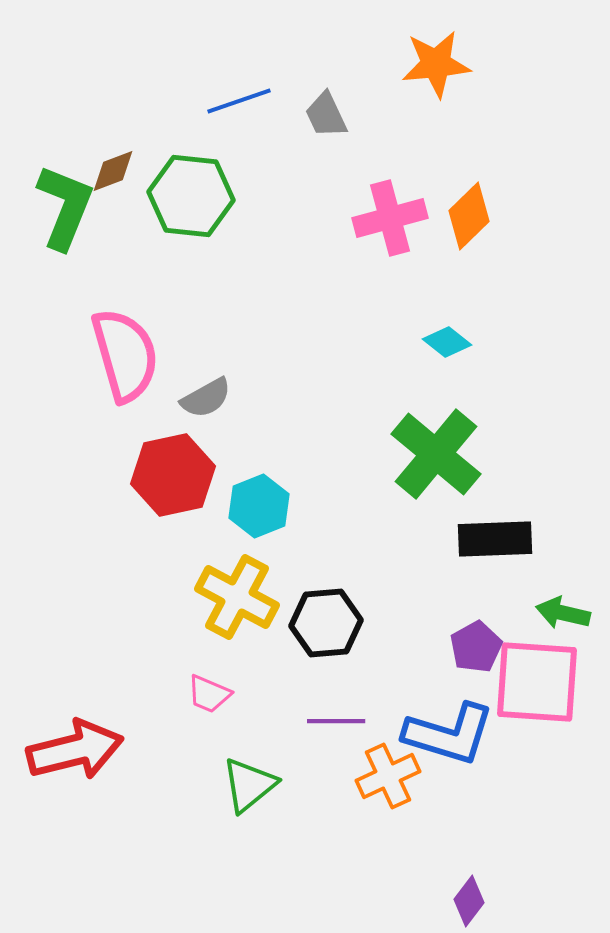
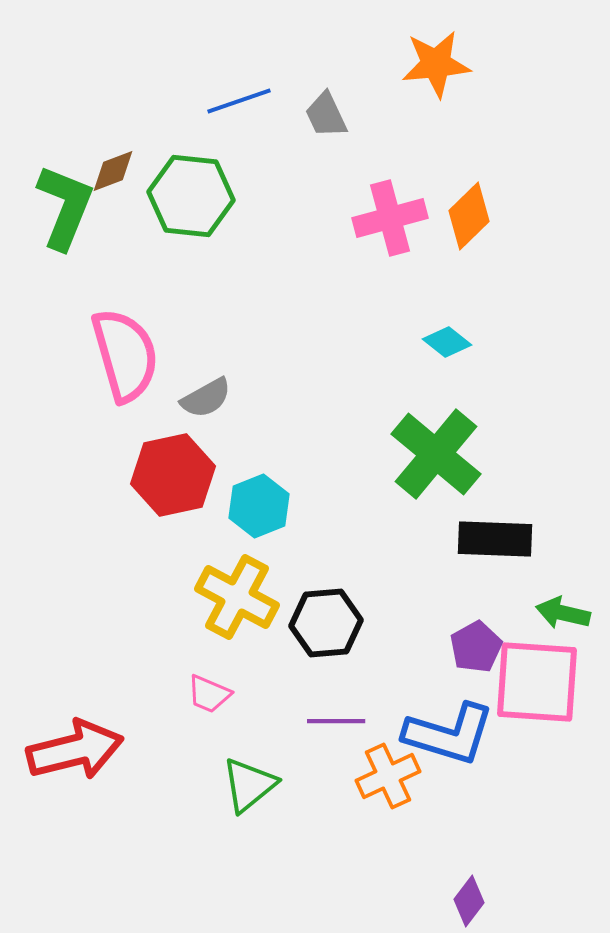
black rectangle: rotated 4 degrees clockwise
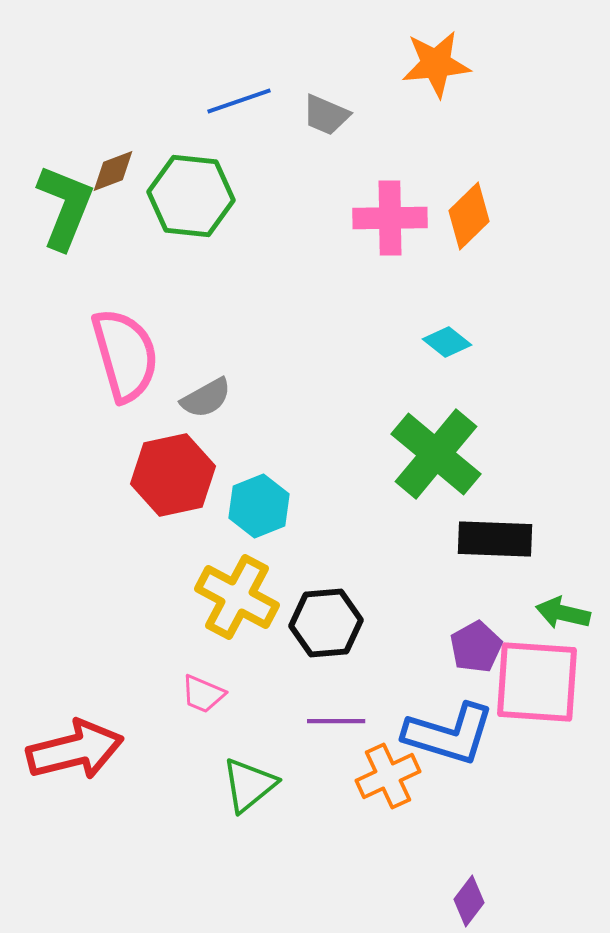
gray trapezoid: rotated 42 degrees counterclockwise
pink cross: rotated 14 degrees clockwise
pink trapezoid: moved 6 px left
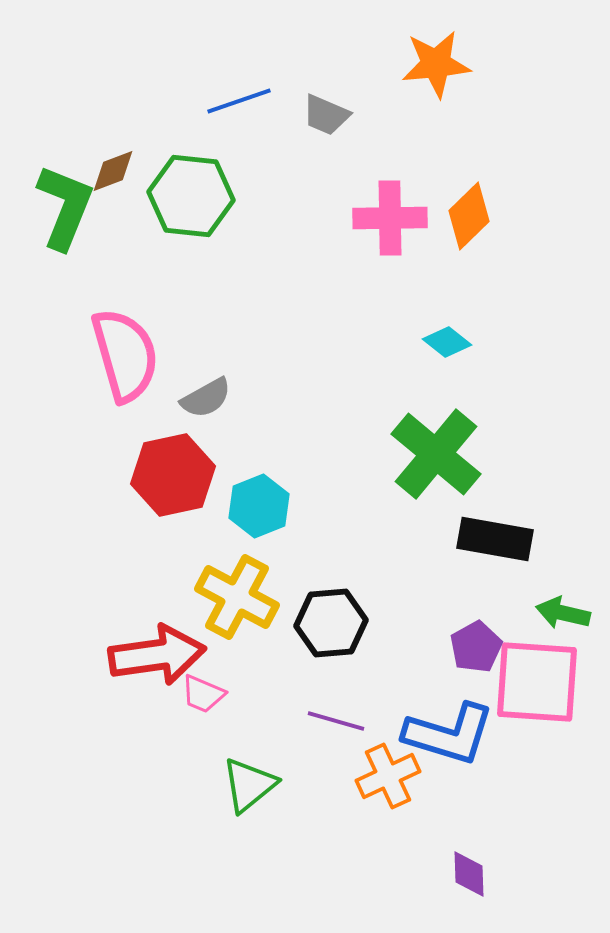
black rectangle: rotated 8 degrees clockwise
black hexagon: moved 5 px right
purple line: rotated 16 degrees clockwise
red arrow: moved 82 px right, 95 px up; rotated 6 degrees clockwise
purple diamond: moved 27 px up; rotated 39 degrees counterclockwise
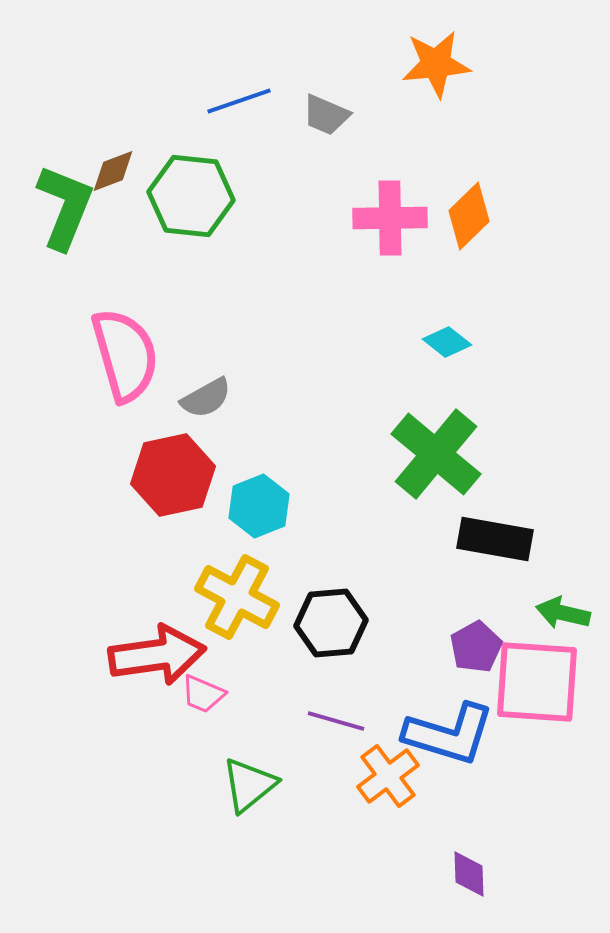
orange cross: rotated 12 degrees counterclockwise
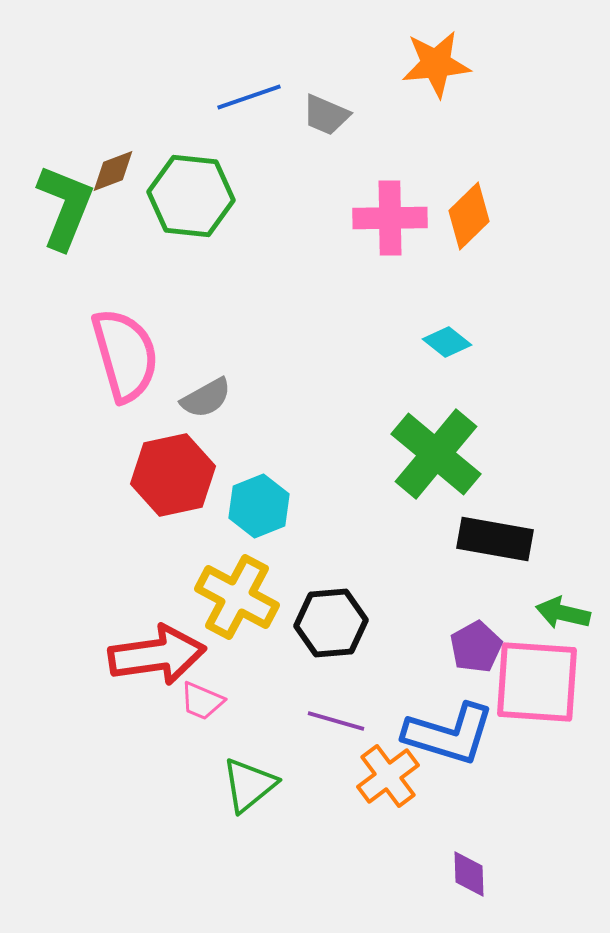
blue line: moved 10 px right, 4 px up
pink trapezoid: moved 1 px left, 7 px down
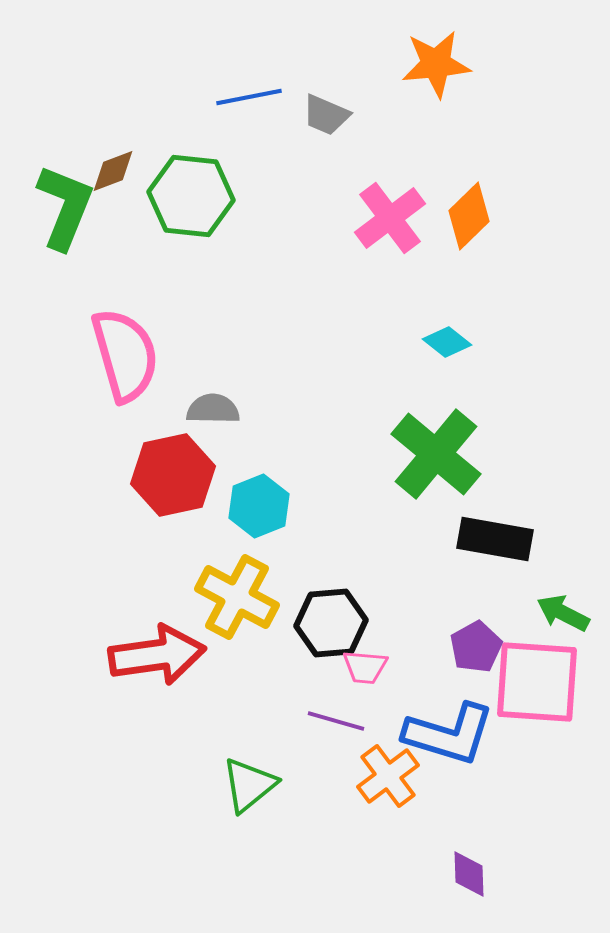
blue line: rotated 8 degrees clockwise
pink cross: rotated 36 degrees counterclockwise
gray semicircle: moved 7 px right, 11 px down; rotated 150 degrees counterclockwise
green arrow: rotated 14 degrees clockwise
pink trapezoid: moved 163 px right, 34 px up; rotated 18 degrees counterclockwise
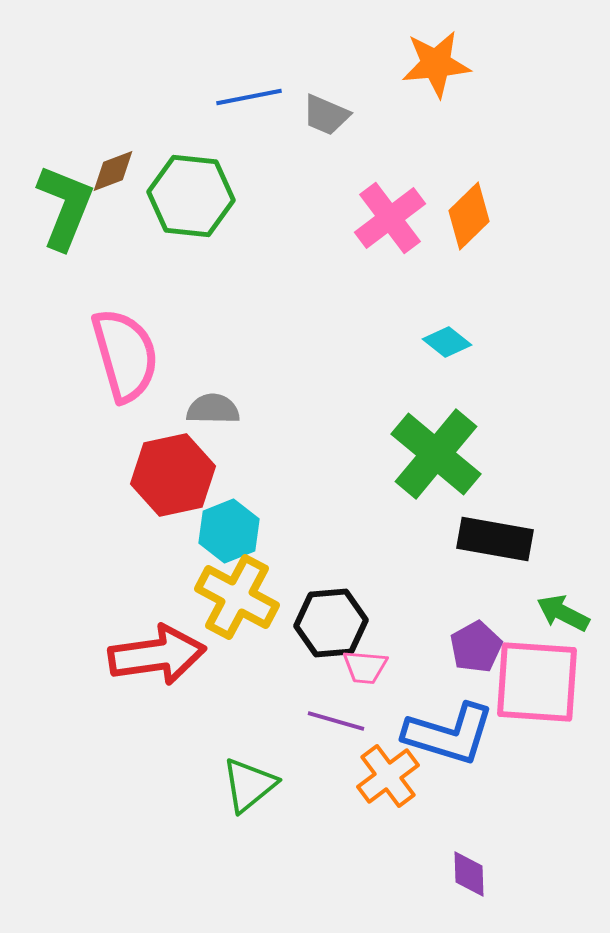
cyan hexagon: moved 30 px left, 25 px down
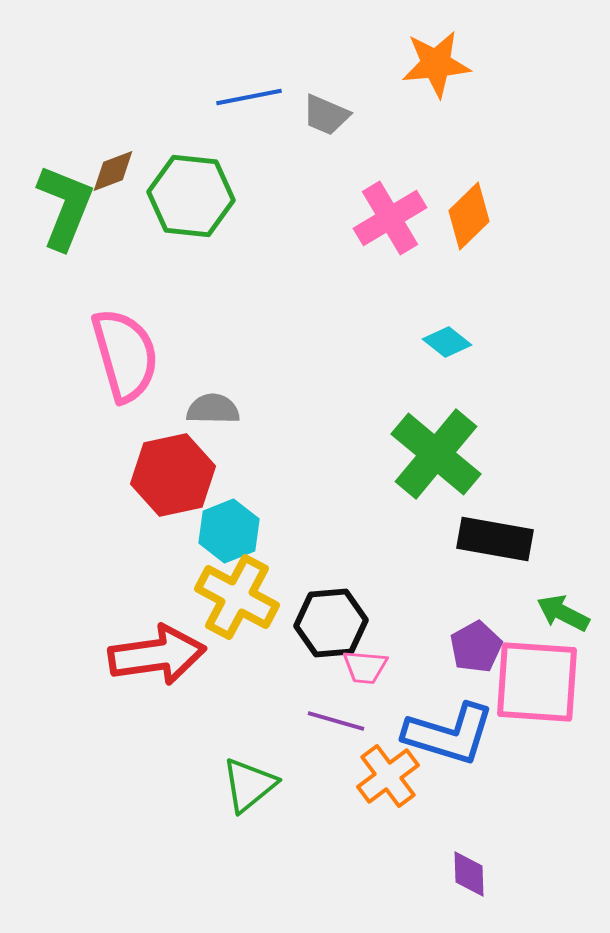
pink cross: rotated 6 degrees clockwise
